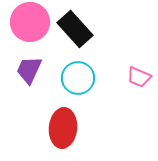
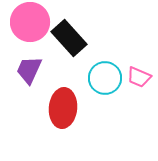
black rectangle: moved 6 px left, 9 px down
cyan circle: moved 27 px right
red ellipse: moved 20 px up
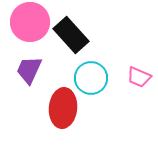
black rectangle: moved 2 px right, 3 px up
cyan circle: moved 14 px left
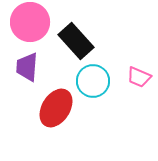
black rectangle: moved 5 px right, 6 px down
purple trapezoid: moved 2 px left, 3 px up; rotated 20 degrees counterclockwise
cyan circle: moved 2 px right, 3 px down
red ellipse: moved 7 px left; rotated 27 degrees clockwise
